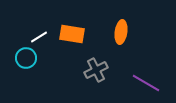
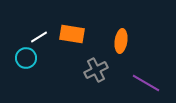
orange ellipse: moved 9 px down
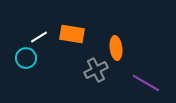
orange ellipse: moved 5 px left, 7 px down; rotated 15 degrees counterclockwise
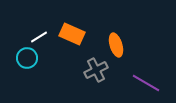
orange rectangle: rotated 15 degrees clockwise
orange ellipse: moved 3 px up; rotated 10 degrees counterclockwise
cyan circle: moved 1 px right
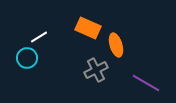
orange rectangle: moved 16 px right, 6 px up
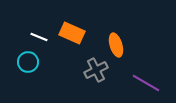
orange rectangle: moved 16 px left, 5 px down
white line: rotated 54 degrees clockwise
cyan circle: moved 1 px right, 4 px down
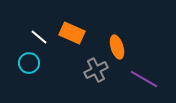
white line: rotated 18 degrees clockwise
orange ellipse: moved 1 px right, 2 px down
cyan circle: moved 1 px right, 1 px down
purple line: moved 2 px left, 4 px up
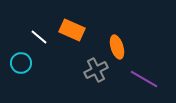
orange rectangle: moved 3 px up
cyan circle: moved 8 px left
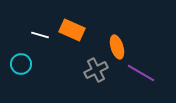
white line: moved 1 px right, 2 px up; rotated 24 degrees counterclockwise
cyan circle: moved 1 px down
purple line: moved 3 px left, 6 px up
